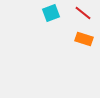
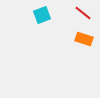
cyan square: moved 9 px left, 2 px down
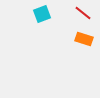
cyan square: moved 1 px up
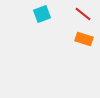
red line: moved 1 px down
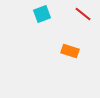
orange rectangle: moved 14 px left, 12 px down
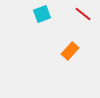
orange rectangle: rotated 66 degrees counterclockwise
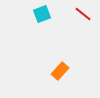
orange rectangle: moved 10 px left, 20 px down
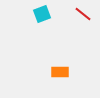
orange rectangle: moved 1 px down; rotated 48 degrees clockwise
